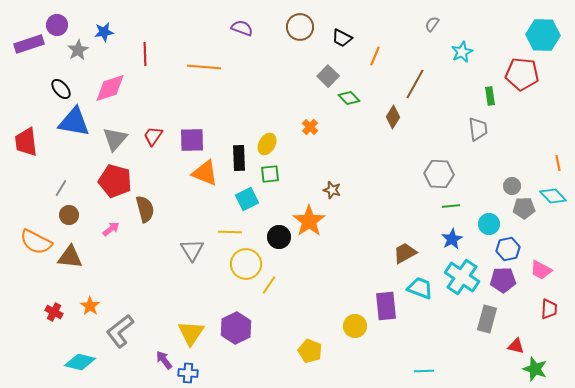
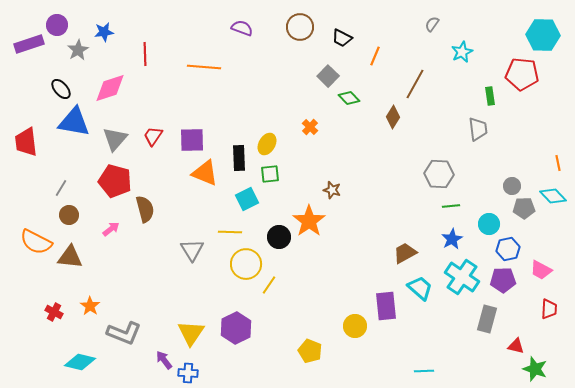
cyan trapezoid at (420, 288): rotated 20 degrees clockwise
gray L-shape at (120, 331): moved 4 px right, 2 px down; rotated 120 degrees counterclockwise
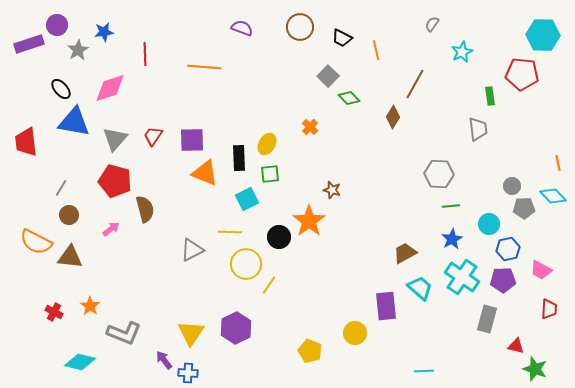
orange line at (375, 56): moved 1 px right, 6 px up; rotated 36 degrees counterclockwise
gray triangle at (192, 250): rotated 35 degrees clockwise
yellow circle at (355, 326): moved 7 px down
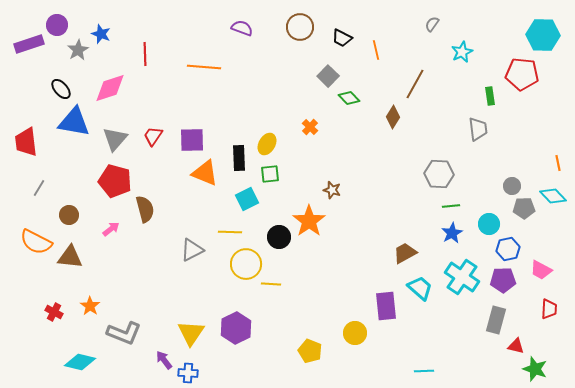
blue star at (104, 32): moved 3 px left, 2 px down; rotated 30 degrees clockwise
gray line at (61, 188): moved 22 px left
blue star at (452, 239): moved 6 px up
yellow line at (269, 285): moved 2 px right, 1 px up; rotated 60 degrees clockwise
gray rectangle at (487, 319): moved 9 px right, 1 px down
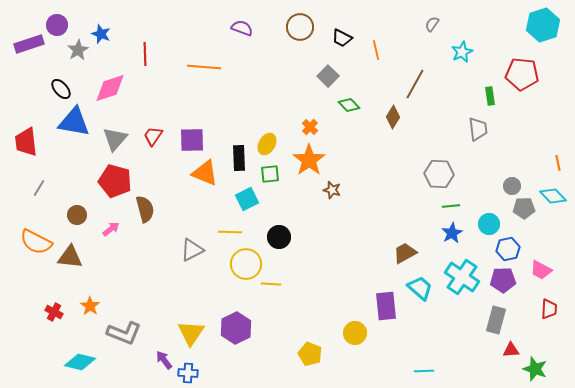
cyan hexagon at (543, 35): moved 10 px up; rotated 20 degrees counterclockwise
green diamond at (349, 98): moved 7 px down
brown circle at (69, 215): moved 8 px right
orange star at (309, 221): moved 61 px up
red triangle at (516, 346): moved 5 px left, 4 px down; rotated 18 degrees counterclockwise
yellow pentagon at (310, 351): moved 3 px down
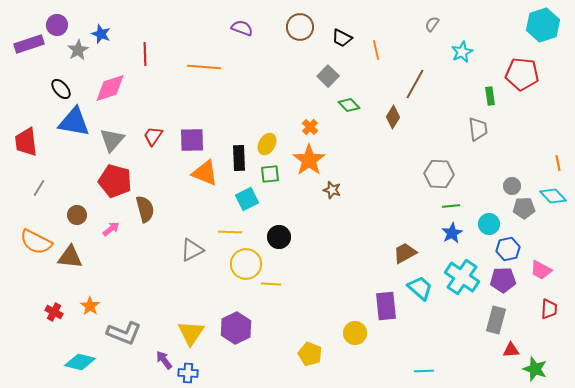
gray triangle at (115, 139): moved 3 px left, 1 px down
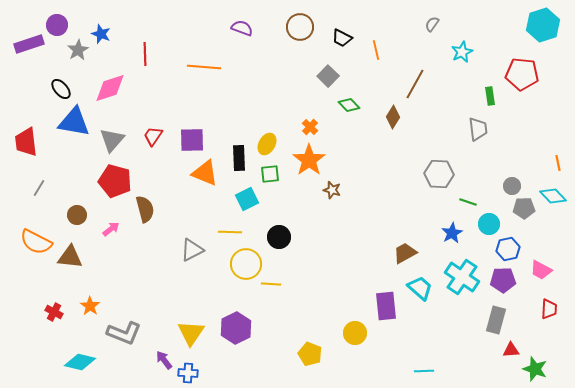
green line at (451, 206): moved 17 px right, 4 px up; rotated 24 degrees clockwise
